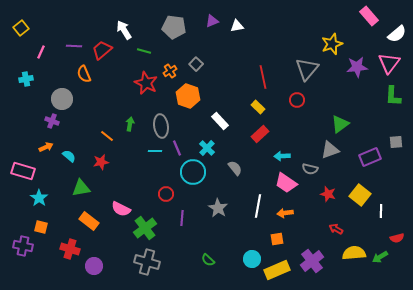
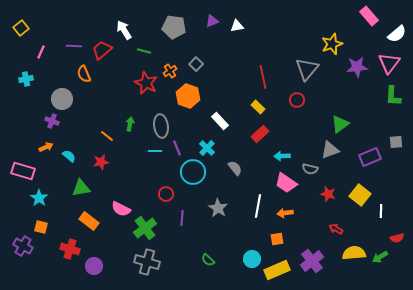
purple cross at (23, 246): rotated 18 degrees clockwise
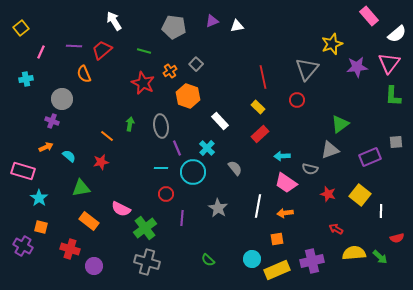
white arrow at (124, 30): moved 10 px left, 9 px up
red star at (146, 83): moved 3 px left
cyan line at (155, 151): moved 6 px right, 17 px down
green arrow at (380, 257): rotated 105 degrees counterclockwise
purple cross at (312, 261): rotated 25 degrees clockwise
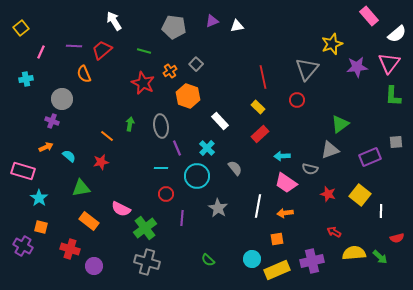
cyan circle at (193, 172): moved 4 px right, 4 px down
red arrow at (336, 229): moved 2 px left, 3 px down
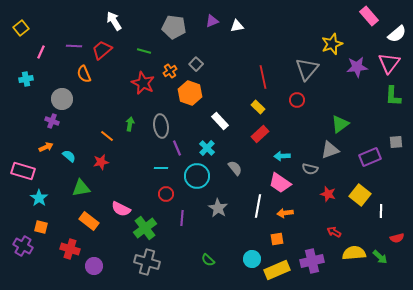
orange hexagon at (188, 96): moved 2 px right, 3 px up
pink trapezoid at (286, 183): moved 6 px left
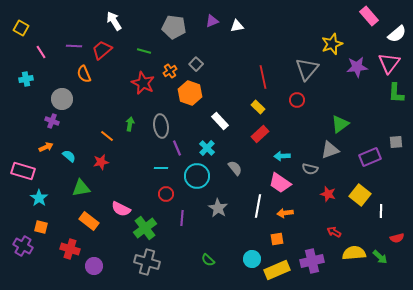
yellow square at (21, 28): rotated 21 degrees counterclockwise
pink line at (41, 52): rotated 56 degrees counterclockwise
green L-shape at (393, 96): moved 3 px right, 3 px up
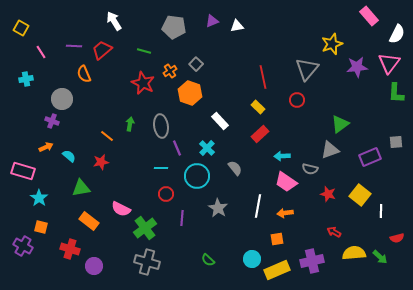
white semicircle at (397, 34): rotated 24 degrees counterclockwise
pink trapezoid at (280, 183): moved 6 px right, 1 px up
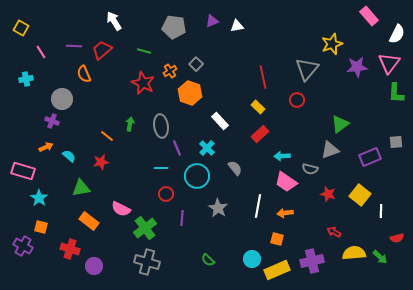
orange square at (277, 239): rotated 24 degrees clockwise
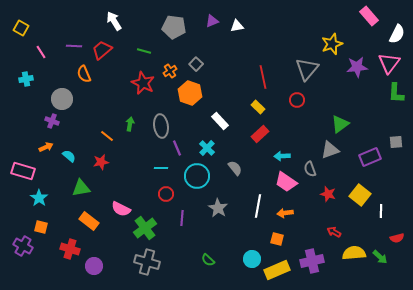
gray semicircle at (310, 169): rotated 56 degrees clockwise
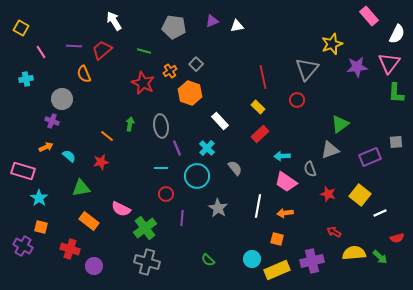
white line at (381, 211): moved 1 px left, 2 px down; rotated 64 degrees clockwise
